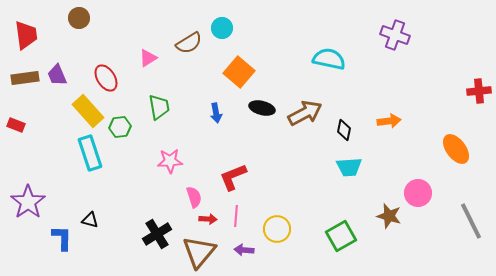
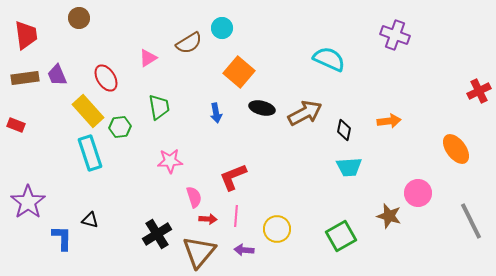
cyan semicircle: rotated 12 degrees clockwise
red cross: rotated 20 degrees counterclockwise
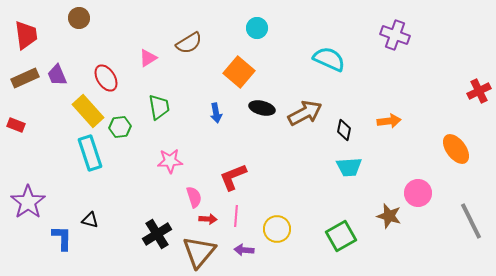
cyan circle: moved 35 px right
brown rectangle: rotated 16 degrees counterclockwise
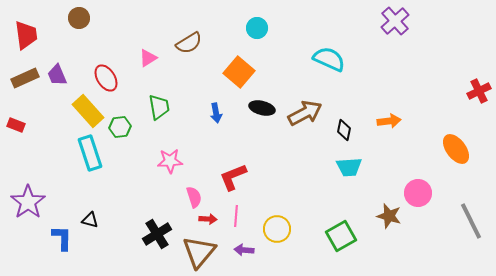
purple cross: moved 14 px up; rotated 28 degrees clockwise
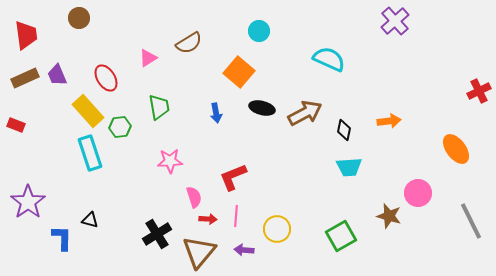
cyan circle: moved 2 px right, 3 px down
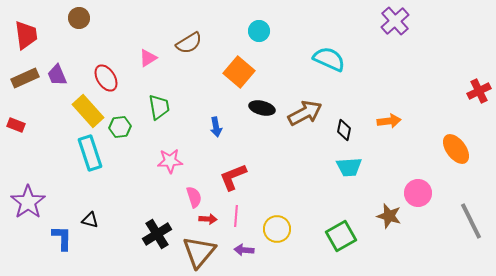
blue arrow: moved 14 px down
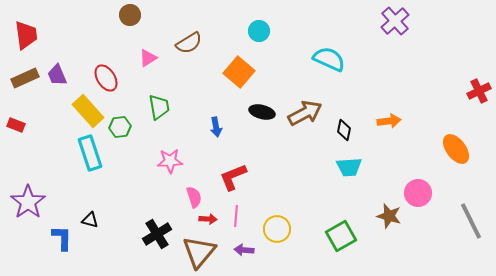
brown circle: moved 51 px right, 3 px up
black ellipse: moved 4 px down
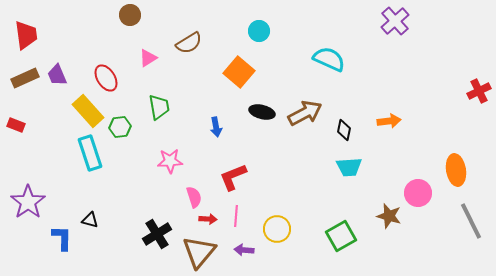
orange ellipse: moved 21 px down; rotated 28 degrees clockwise
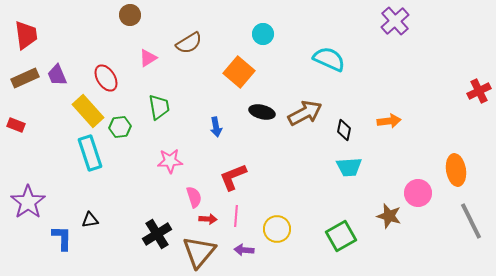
cyan circle: moved 4 px right, 3 px down
black triangle: rotated 24 degrees counterclockwise
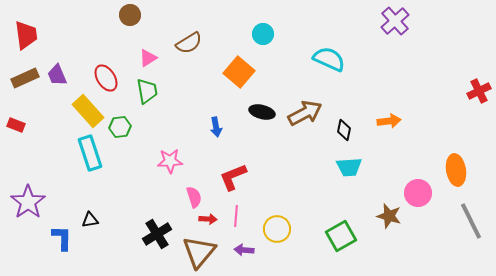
green trapezoid: moved 12 px left, 16 px up
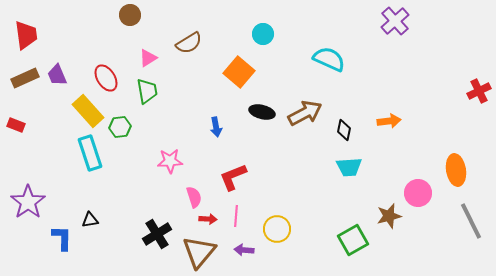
brown star: rotated 30 degrees counterclockwise
green square: moved 12 px right, 4 px down
